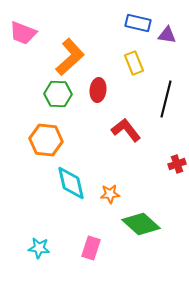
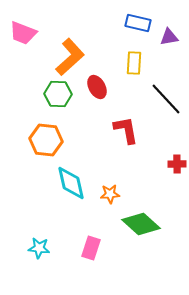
purple triangle: moved 2 px right, 2 px down; rotated 18 degrees counterclockwise
yellow rectangle: rotated 25 degrees clockwise
red ellipse: moved 1 px left, 3 px up; rotated 35 degrees counterclockwise
black line: rotated 57 degrees counterclockwise
red L-shape: rotated 28 degrees clockwise
red cross: rotated 18 degrees clockwise
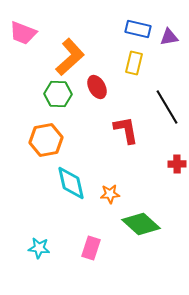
blue rectangle: moved 6 px down
yellow rectangle: rotated 10 degrees clockwise
black line: moved 1 px right, 8 px down; rotated 12 degrees clockwise
orange hexagon: rotated 16 degrees counterclockwise
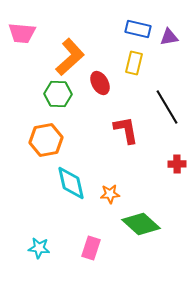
pink trapezoid: moved 1 px left; rotated 16 degrees counterclockwise
red ellipse: moved 3 px right, 4 px up
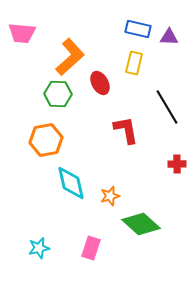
purple triangle: rotated 12 degrees clockwise
orange star: moved 2 px down; rotated 12 degrees counterclockwise
cyan star: rotated 20 degrees counterclockwise
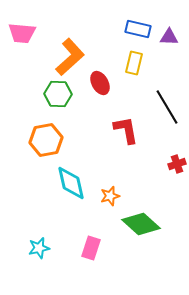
red cross: rotated 18 degrees counterclockwise
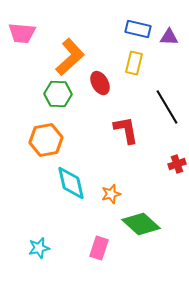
orange star: moved 1 px right, 2 px up
pink rectangle: moved 8 px right
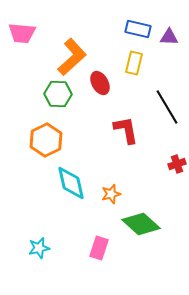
orange L-shape: moved 2 px right
orange hexagon: rotated 16 degrees counterclockwise
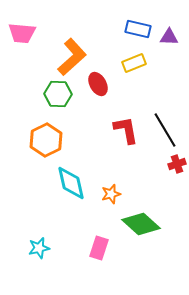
yellow rectangle: rotated 55 degrees clockwise
red ellipse: moved 2 px left, 1 px down
black line: moved 2 px left, 23 px down
